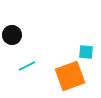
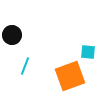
cyan square: moved 2 px right
cyan line: moved 2 px left; rotated 42 degrees counterclockwise
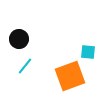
black circle: moved 7 px right, 4 px down
cyan line: rotated 18 degrees clockwise
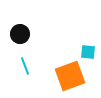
black circle: moved 1 px right, 5 px up
cyan line: rotated 60 degrees counterclockwise
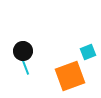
black circle: moved 3 px right, 17 px down
cyan square: rotated 28 degrees counterclockwise
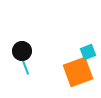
black circle: moved 1 px left
orange square: moved 8 px right, 4 px up
